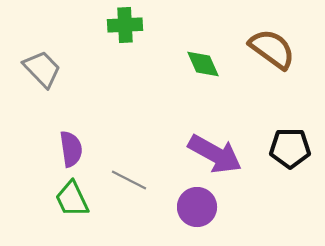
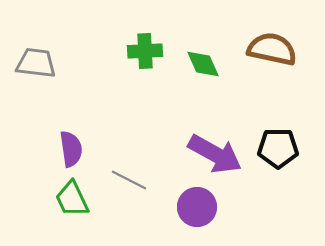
green cross: moved 20 px right, 26 px down
brown semicircle: rotated 24 degrees counterclockwise
gray trapezoid: moved 6 px left, 6 px up; rotated 39 degrees counterclockwise
black pentagon: moved 12 px left
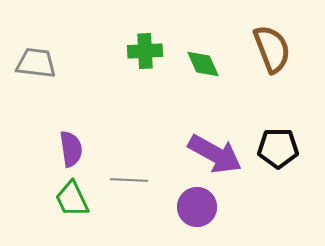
brown semicircle: rotated 57 degrees clockwise
gray line: rotated 24 degrees counterclockwise
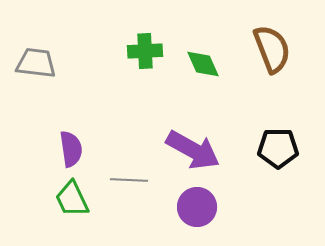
purple arrow: moved 22 px left, 4 px up
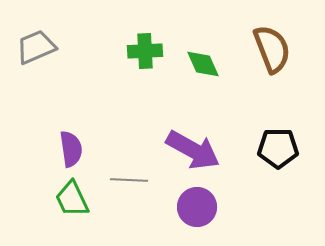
gray trapezoid: moved 16 px up; rotated 30 degrees counterclockwise
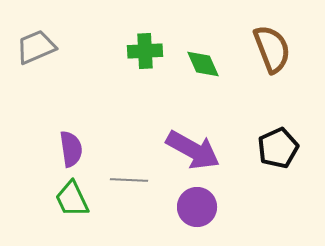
black pentagon: rotated 24 degrees counterclockwise
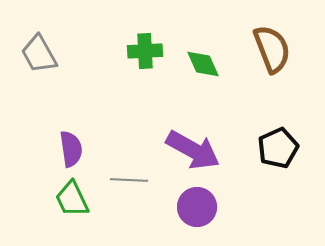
gray trapezoid: moved 3 px right, 7 px down; rotated 96 degrees counterclockwise
